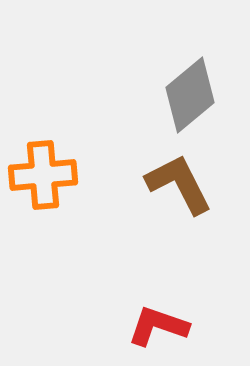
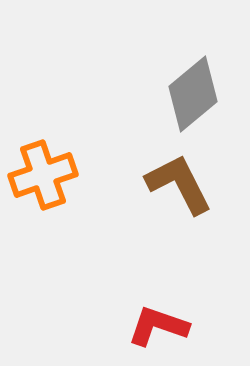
gray diamond: moved 3 px right, 1 px up
orange cross: rotated 14 degrees counterclockwise
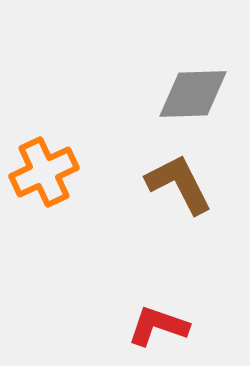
gray diamond: rotated 38 degrees clockwise
orange cross: moved 1 px right, 3 px up; rotated 6 degrees counterclockwise
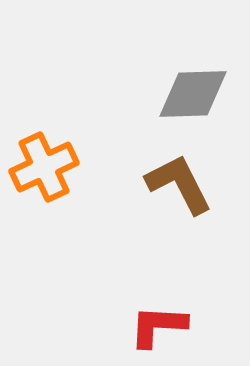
orange cross: moved 5 px up
red L-shape: rotated 16 degrees counterclockwise
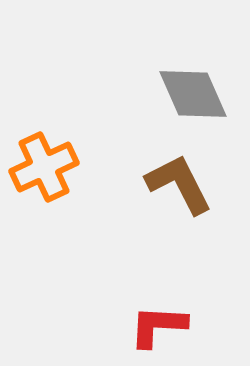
gray diamond: rotated 68 degrees clockwise
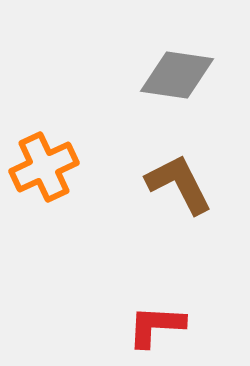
gray diamond: moved 16 px left, 19 px up; rotated 58 degrees counterclockwise
red L-shape: moved 2 px left
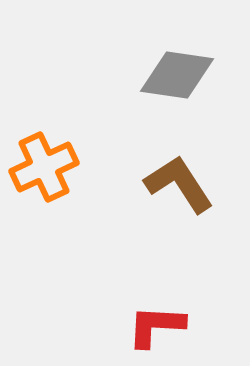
brown L-shape: rotated 6 degrees counterclockwise
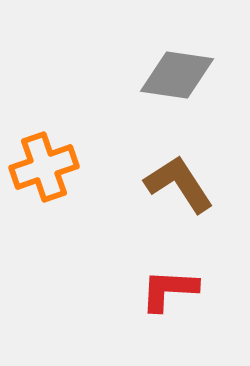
orange cross: rotated 6 degrees clockwise
red L-shape: moved 13 px right, 36 px up
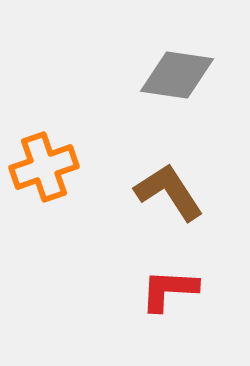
brown L-shape: moved 10 px left, 8 px down
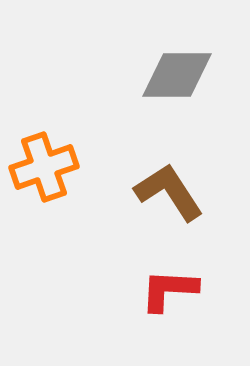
gray diamond: rotated 8 degrees counterclockwise
